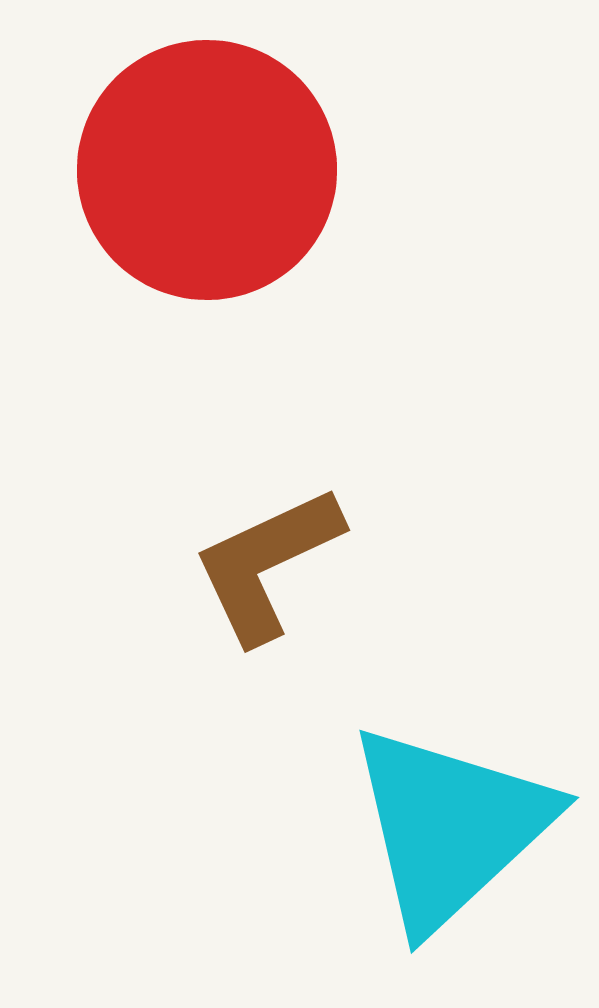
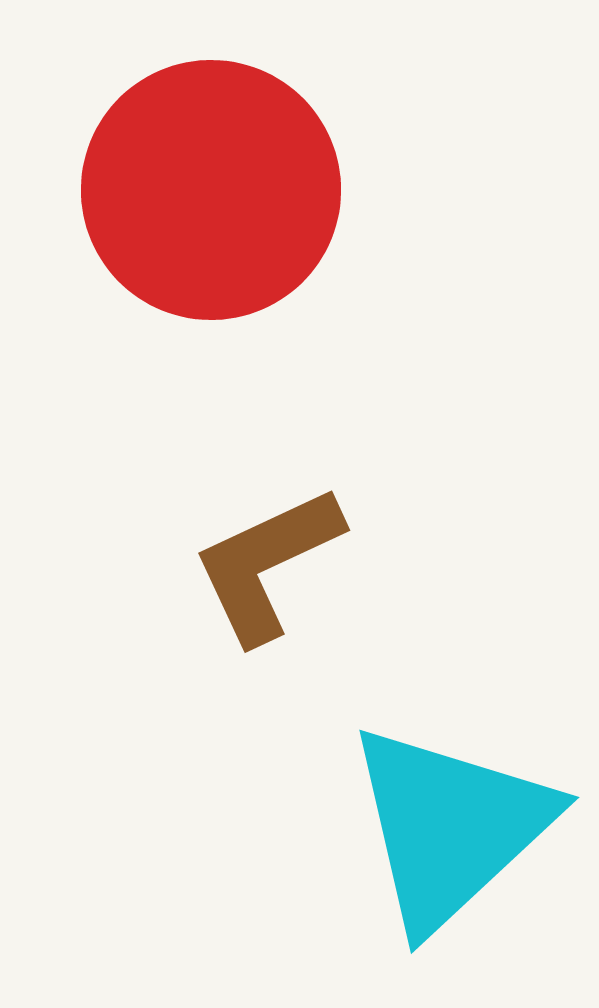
red circle: moved 4 px right, 20 px down
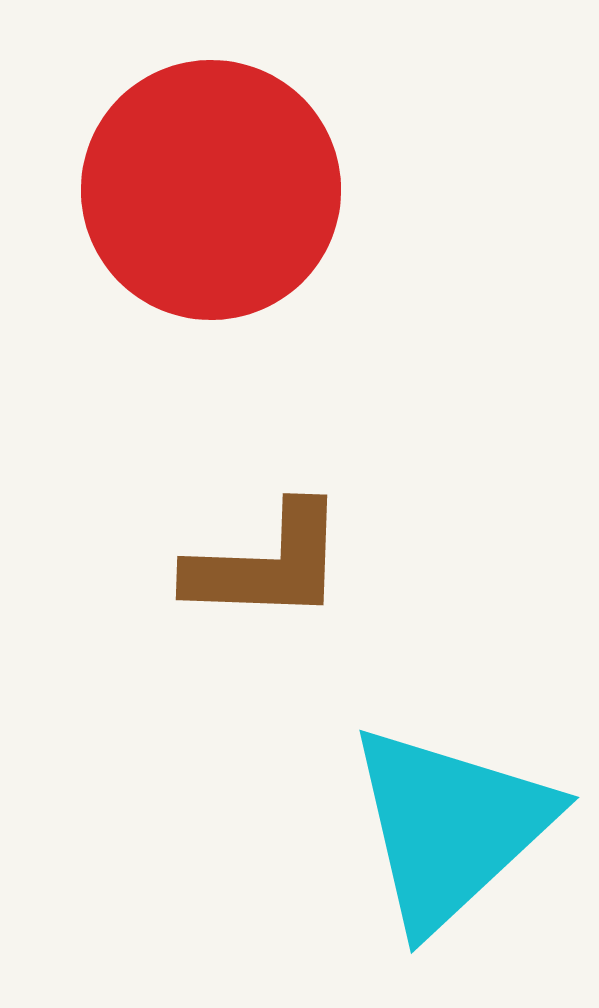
brown L-shape: rotated 153 degrees counterclockwise
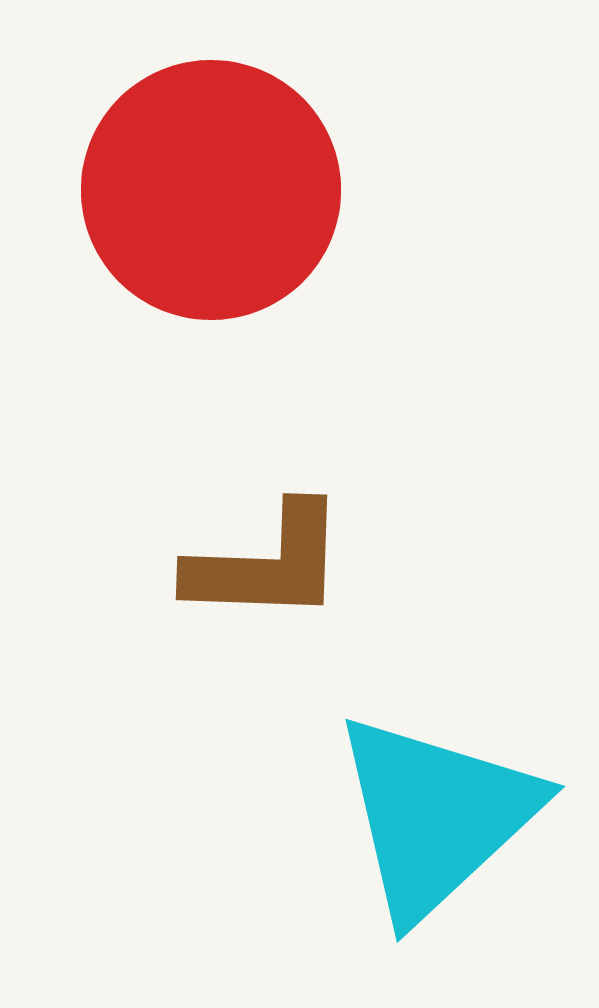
cyan triangle: moved 14 px left, 11 px up
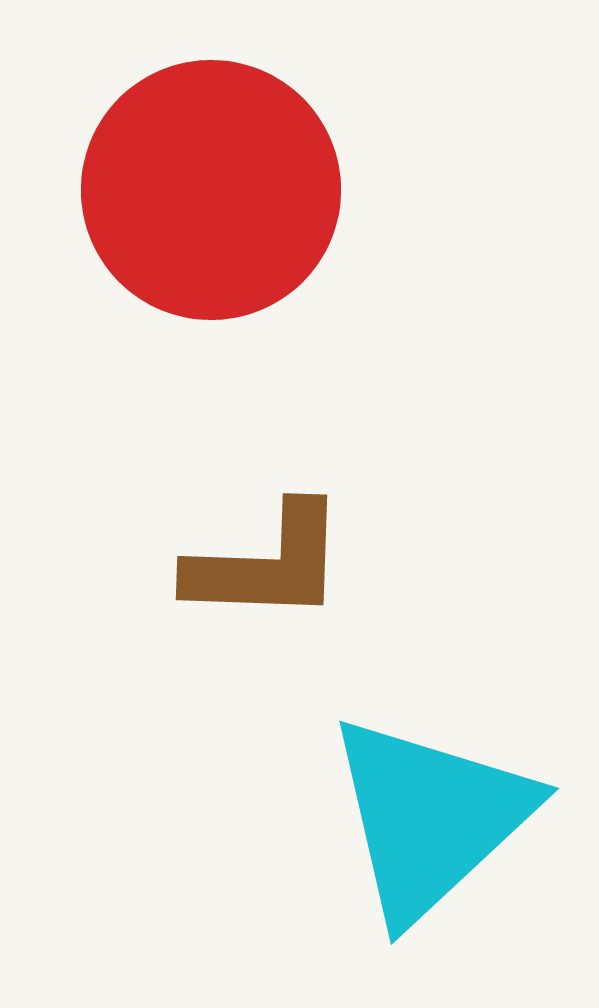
cyan triangle: moved 6 px left, 2 px down
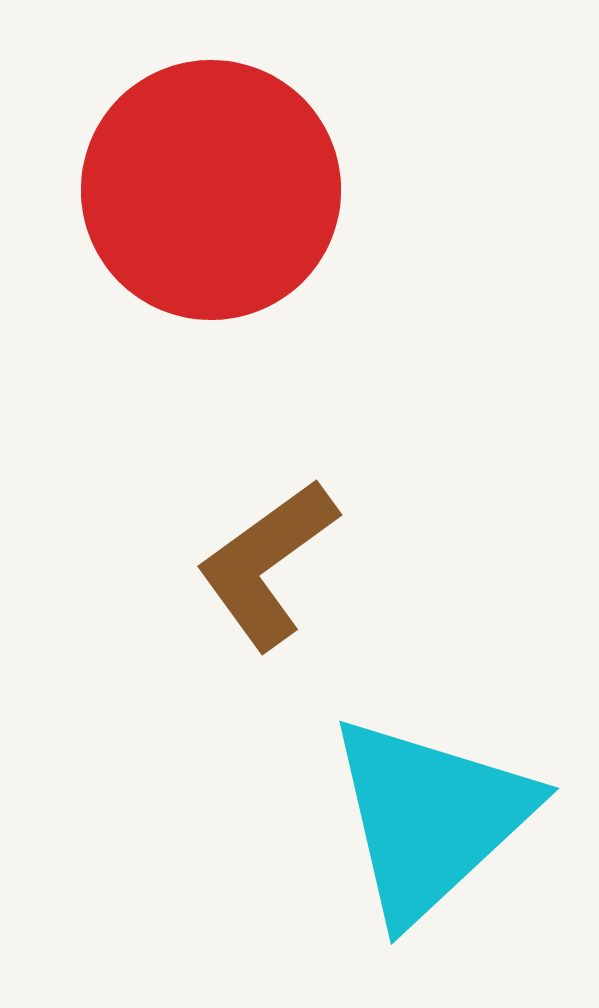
brown L-shape: rotated 142 degrees clockwise
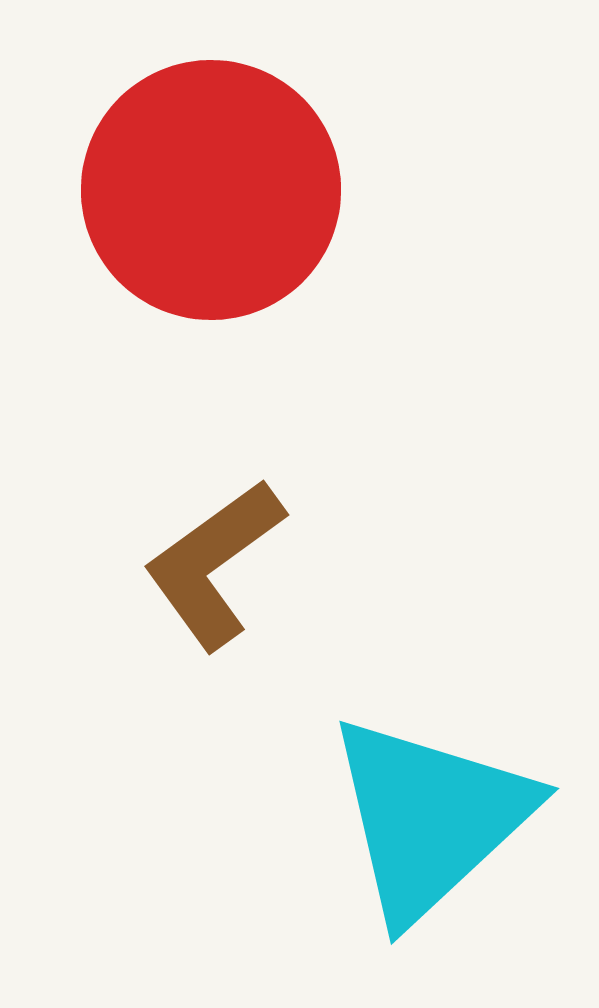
brown L-shape: moved 53 px left
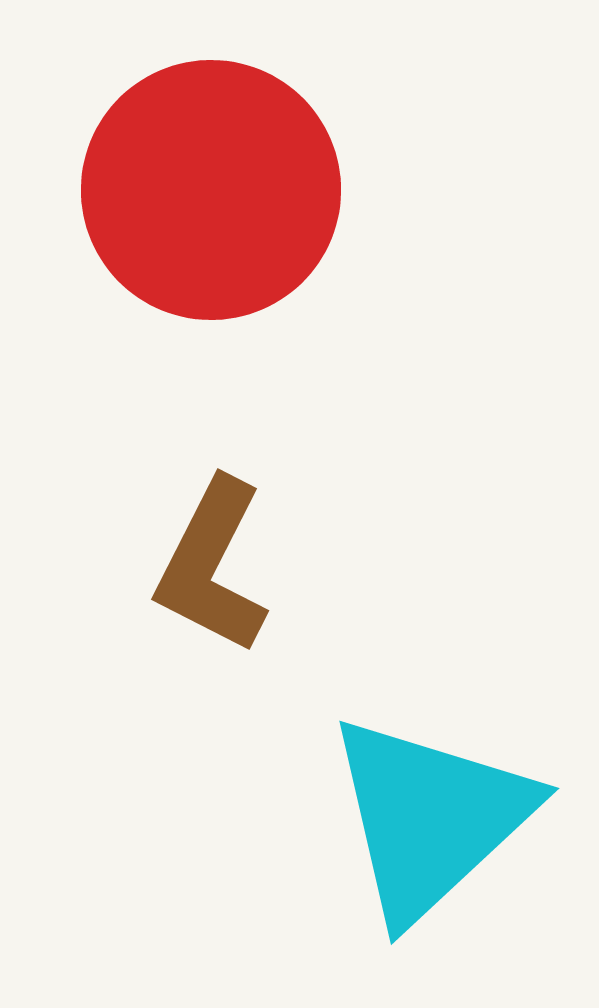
brown L-shape: moved 2 px left, 2 px down; rotated 27 degrees counterclockwise
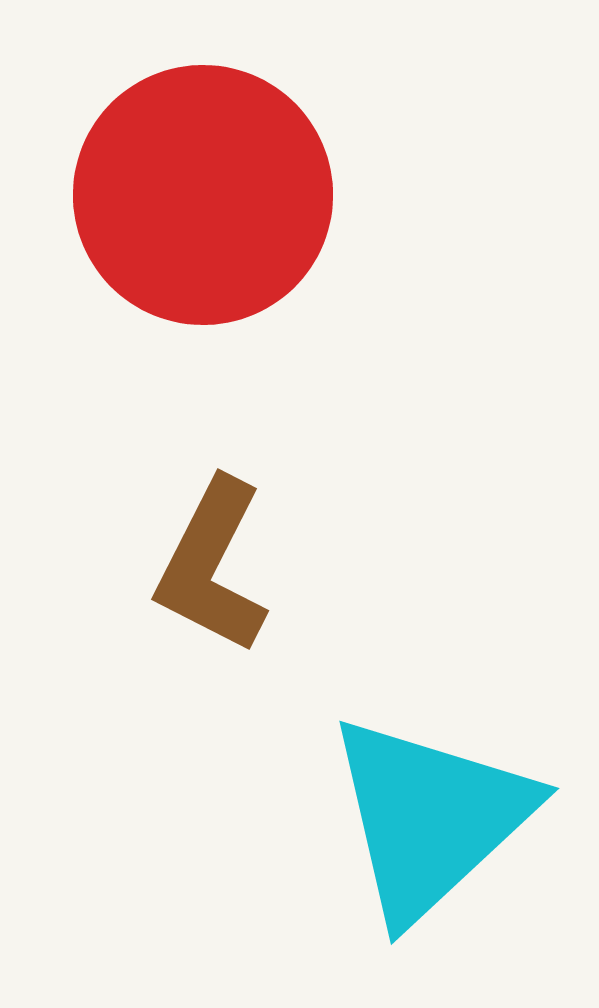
red circle: moved 8 px left, 5 px down
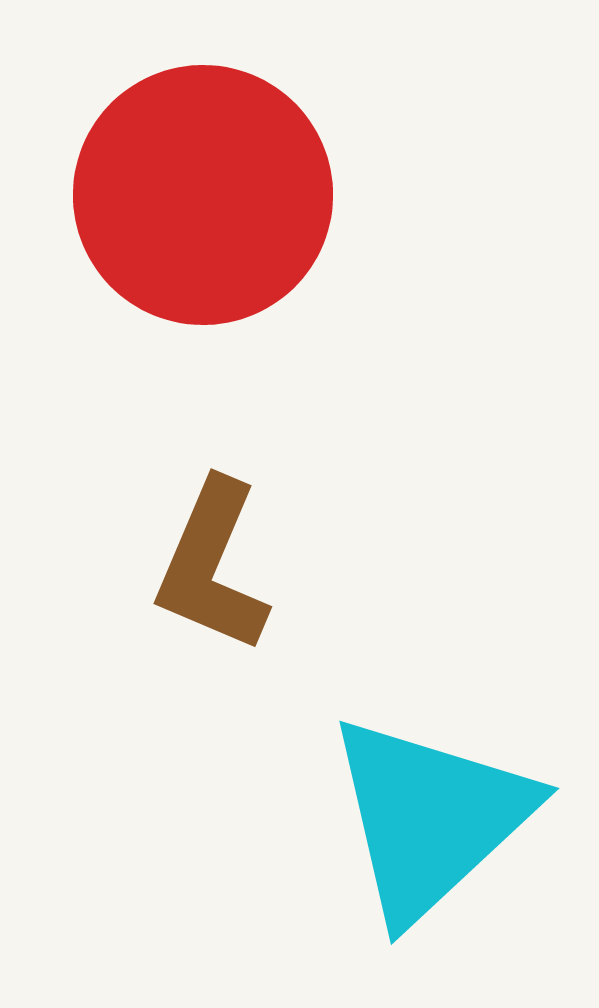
brown L-shape: rotated 4 degrees counterclockwise
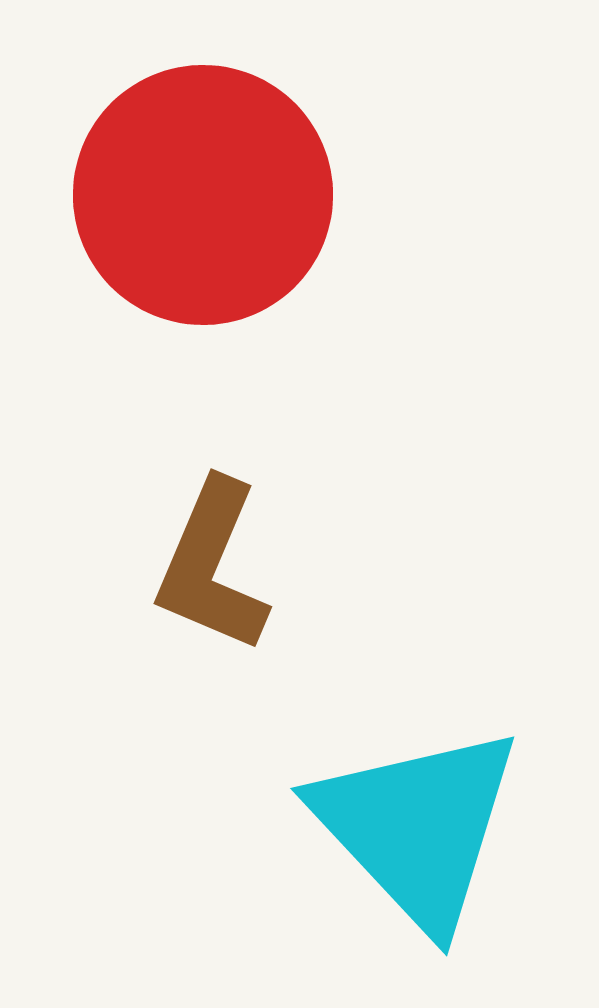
cyan triangle: moved 13 px left, 9 px down; rotated 30 degrees counterclockwise
